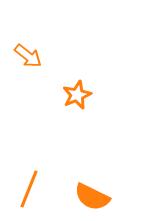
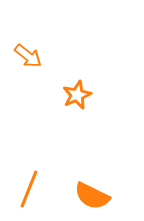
orange semicircle: moved 1 px up
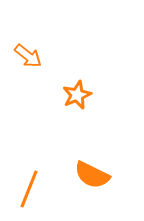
orange semicircle: moved 21 px up
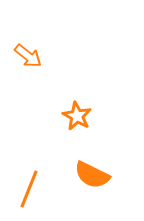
orange star: moved 21 px down; rotated 20 degrees counterclockwise
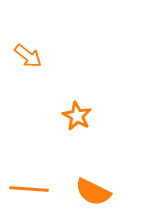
orange semicircle: moved 1 px right, 17 px down
orange line: rotated 72 degrees clockwise
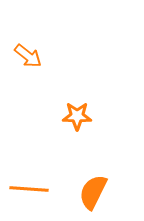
orange star: rotated 28 degrees counterclockwise
orange semicircle: rotated 90 degrees clockwise
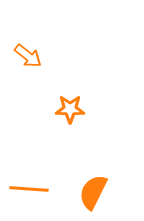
orange star: moved 7 px left, 7 px up
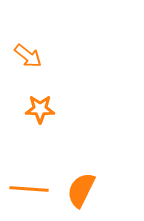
orange star: moved 30 px left
orange semicircle: moved 12 px left, 2 px up
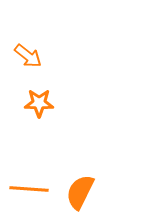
orange star: moved 1 px left, 6 px up
orange semicircle: moved 1 px left, 2 px down
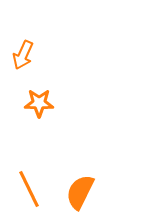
orange arrow: moved 5 px left, 1 px up; rotated 76 degrees clockwise
orange line: rotated 60 degrees clockwise
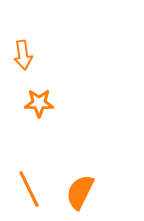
orange arrow: rotated 32 degrees counterclockwise
